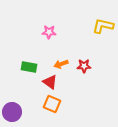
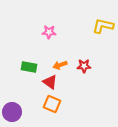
orange arrow: moved 1 px left, 1 px down
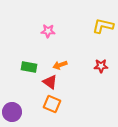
pink star: moved 1 px left, 1 px up
red star: moved 17 px right
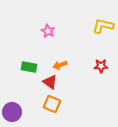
pink star: rotated 24 degrees clockwise
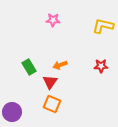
pink star: moved 5 px right, 11 px up; rotated 24 degrees counterclockwise
green rectangle: rotated 49 degrees clockwise
red triangle: rotated 28 degrees clockwise
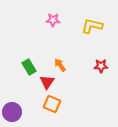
yellow L-shape: moved 11 px left
orange arrow: rotated 72 degrees clockwise
red triangle: moved 3 px left
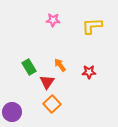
yellow L-shape: rotated 15 degrees counterclockwise
red star: moved 12 px left, 6 px down
orange square: rotated 24 degrees clockwise
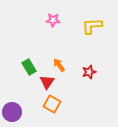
orange arrow: moved 1 px left
red star: rotated 16 degrees counterclockwise
orange square: rotated 18 degrees counterclockwise
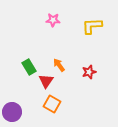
red triangle: moved 1 px left, 1 px up
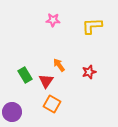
green rectangle: moved 4 px left, 8 px down
